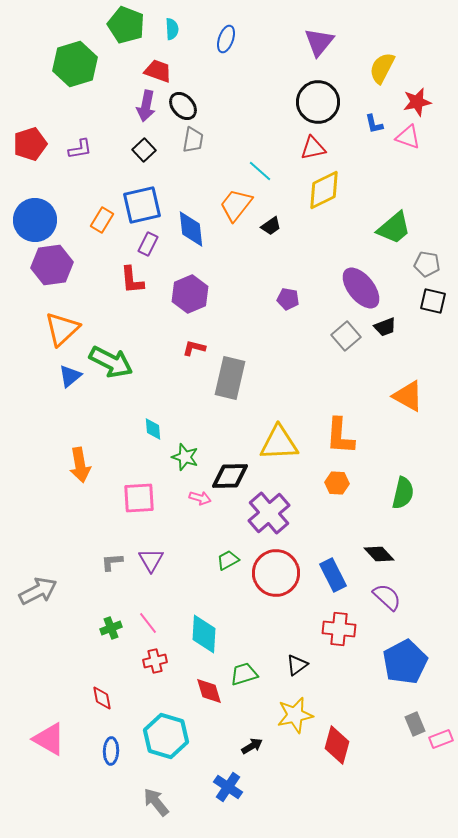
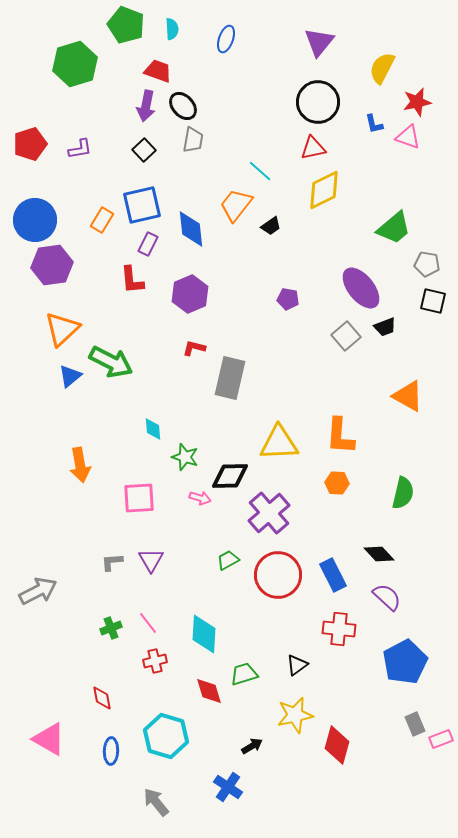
red circle at (276, 573): moved 2 px right, 2 px down
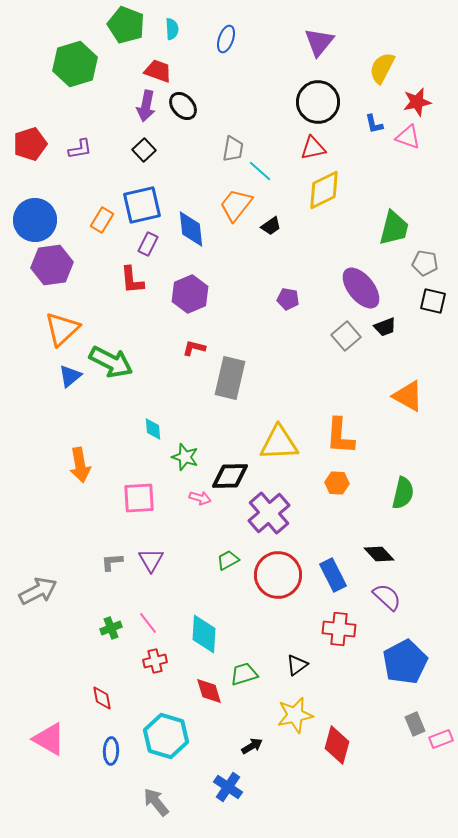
gray trapezoid at (193, 140): moved 40 px right, 9 px down
green trapezoid at (394, 228): rotated 36 degrees counterclockwise
gray pentagon at (427, 264): moved 2 px left, 1 px up
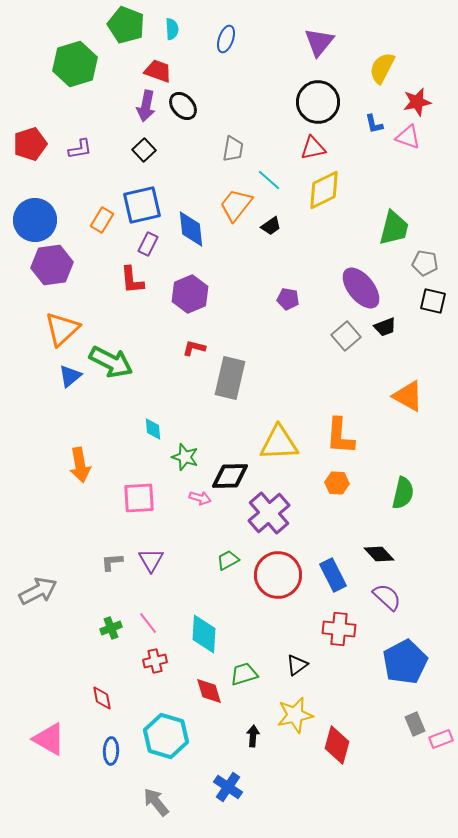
cyan line at (260, 171): moved 9 px right, 9 px down
black arrow at (252, 746): moved 1 px right, 10 px up; rotated 55 degrees counterclockwise
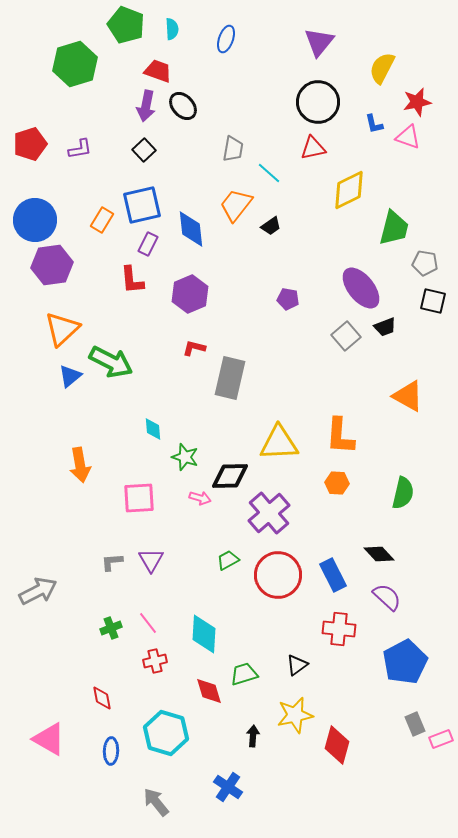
cyan line at (269, 180): moved 7 px up
yellow diamond at (324, 190): moved 25 px right
cyan hexagon at (166, 736): moved 3 px up
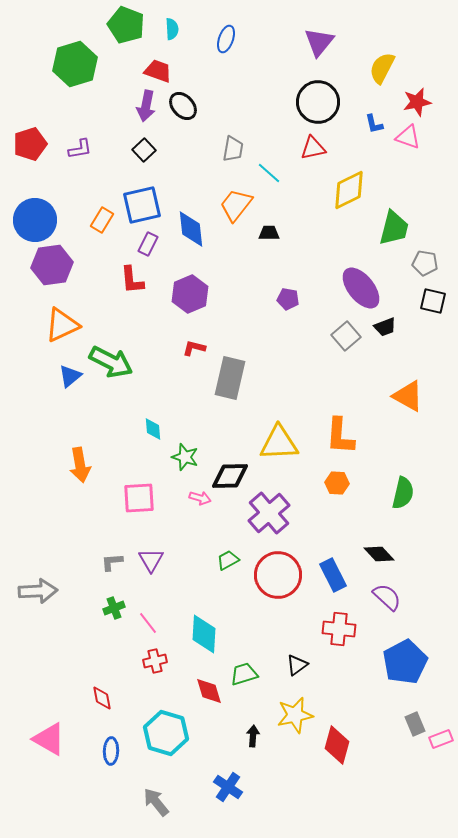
black trapezoid at (271, 226): moved 2 px left, 7 px down; rotated 145 degrees counterclockwise
orange triangle at (62, 329): moved 4 px up; rotated 18 degrees clockwise
gray arrow at (38, 591): rotated 24 degrees clockwise
green cross at (111, 628): moved 3 px right, 20 px up
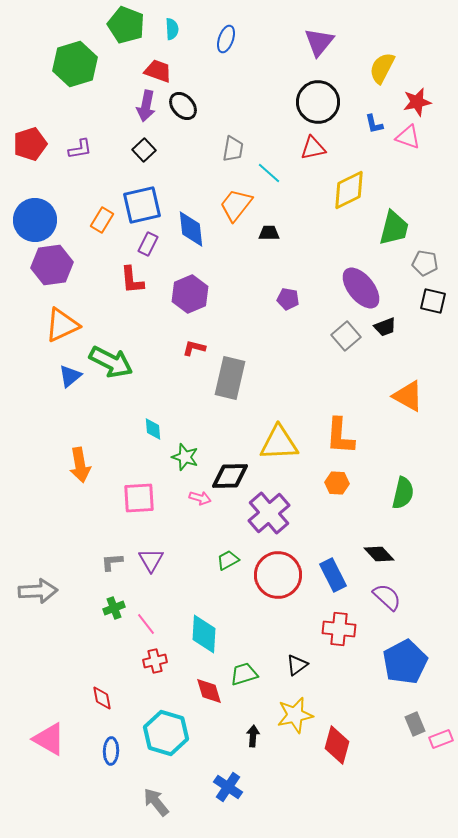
pink line at (148, 623): moved 2 px left, 1 px down
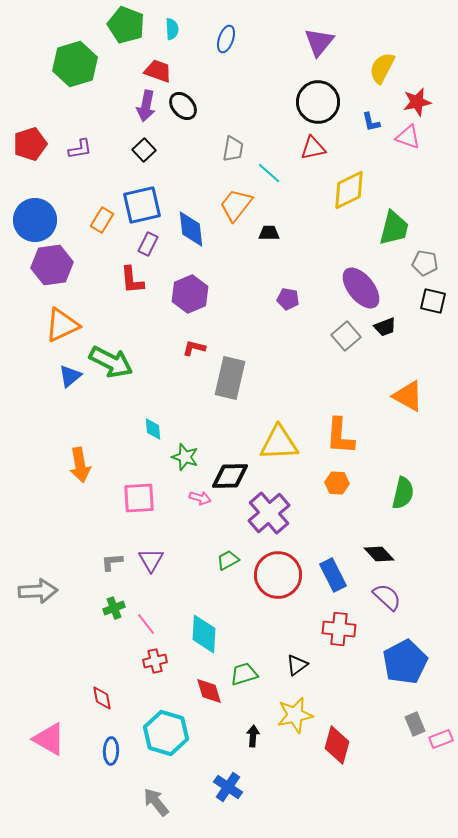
blue L-shape at (374, 124): moved 3 px left, 2 px up
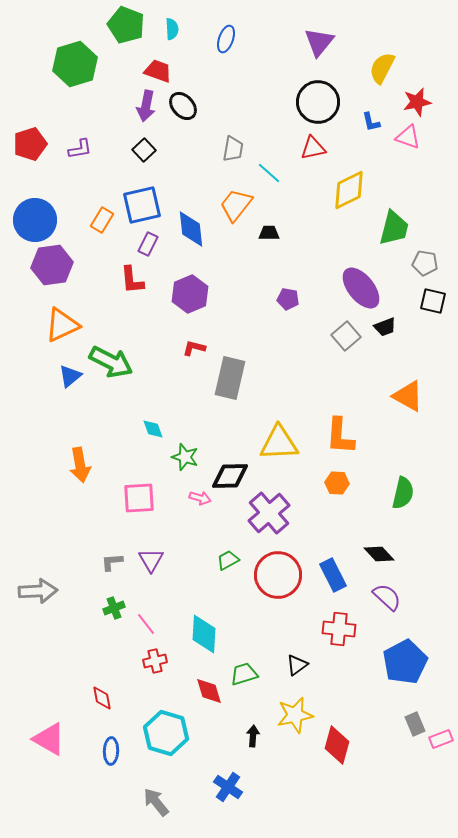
cyan diamond at (153, 429): rotated 15 degrees counterclockwise
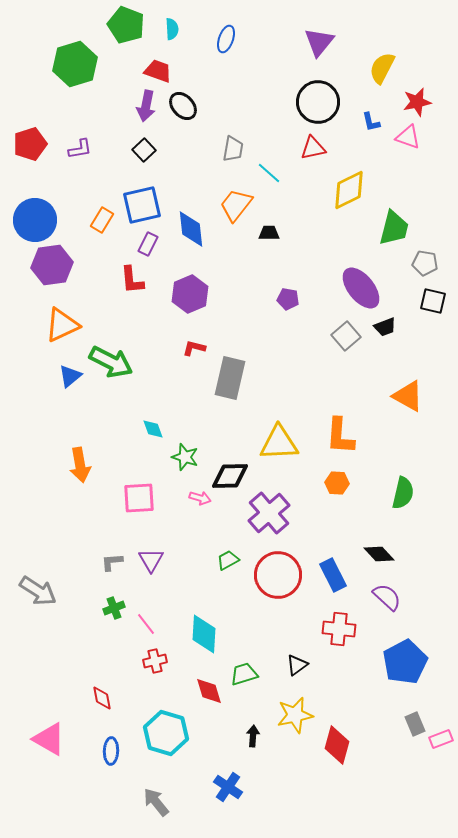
gray arrow at (38, 591): rotated 36 degrees clockwise
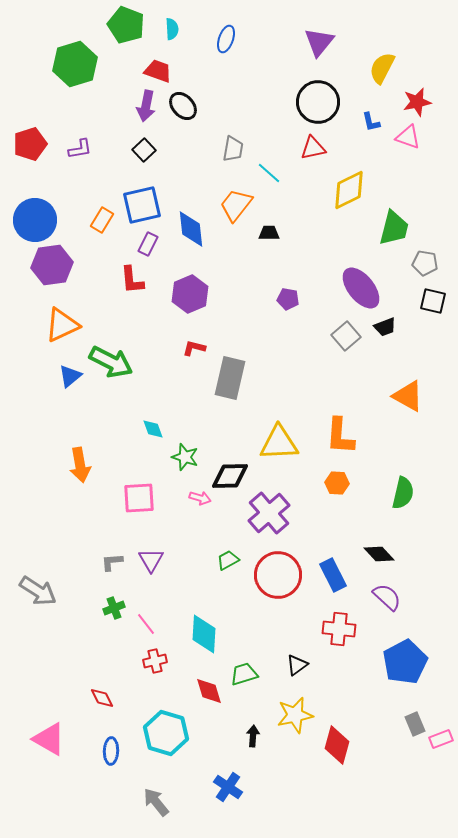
red diamond at (102, 698): rotated 15 degrees counterclockwise
